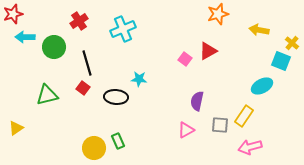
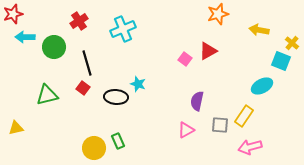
cyan star: moved 1 px left, 5 px down; rotated 14 degrees clockwise
yellow triangle: rotated 21 degrees clockwise
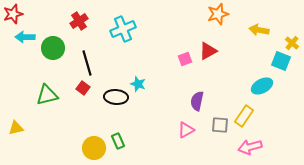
green circle: moved 1 px left, 1 px down
pink square: rotated 32 degrees clockwise
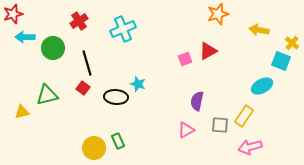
yellow triangle: moved 6 px right, 16 px up
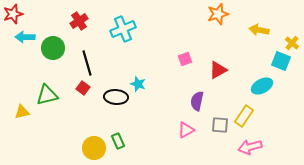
red triangle: moved 10 px right, 19 px down
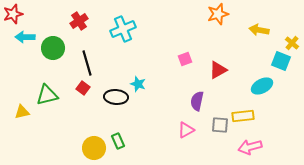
yellow rectangle: moved 1 px left; rotated 50 degrees clockwise
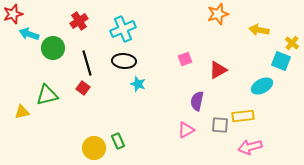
cyan arrow: moved 4 px right, 3 px up; rotated 18 degrees clockwise
black ellipse: moved 8 px right, 36 px up
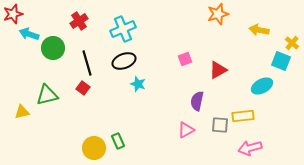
black ellipse: rotated 25 degrees counterclockwise
pink arrow: moved 1 px down
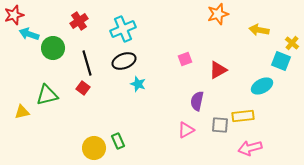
red star: moved 1 px right, 1 px down
